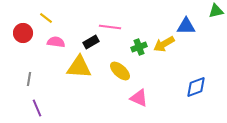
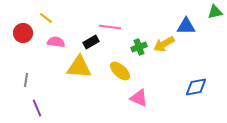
green triangle: moved 1 px left, 1 px down
gray line: moved 3 px left, 1 px down
blue diamond: rotated 10 degrees clockwise
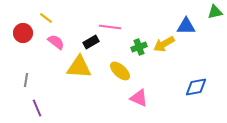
pink semicircle: rotated 30 degrees clockwise
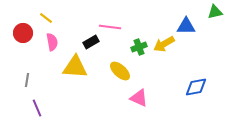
pink semicircle: moved 4 px left; rotated 42 degrees clockwise
yellow triangle: moved 4 px left
gray line: moved 1 px right
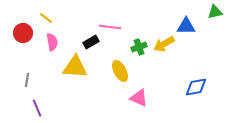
yellow ellipse: rotated 20 degrees clockwise
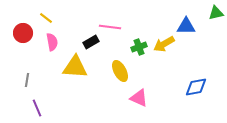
green triangle: moved 1 px right, 1 px down
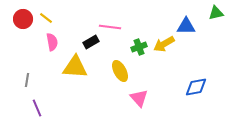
red circle: moved 14 px up
pink triangle: rotated 24 degrees clockwise
